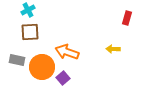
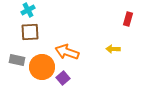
red rectangle: moved 1 px right, 1 px down
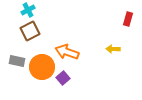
brown square: moved 1 px up; rotated 24 degrees counterclockwise
gray rectangle: moved 1 px down
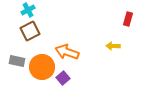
yellow arrow: moved 3 px up
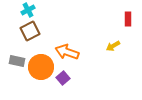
red rectangle: rotated 16 degrees counterclockwise
yellow arrow: rotated 32 degrees counterclockwise
orange circle: moved 1 px left
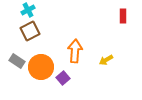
red rectangle: moved 5 px left, 3 px up
yellow arrow: moved 7 px left, 14 px down
orange arrow: moved 8 px right, 1 px up; rotated 75 degrees clockwise
gray rectangle: rotated 21 degrees clockwise
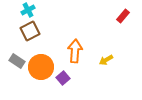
red rectangle: rotated 40 degrees clockwise
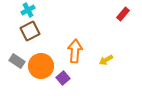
red rectangle: moved 2 px up
orange circle: moved 1 px up
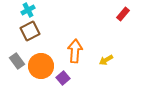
gray rectangle: rotated 21 degrees clockwise
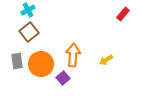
brown square: moved 1 px left, 1 px down; rotated 12 degrees counterclockwise
orange arrow: moved 2 px left, 4 px down
gray rectangle: rotated 28 degrees clockwise
orange circle: moved 2 px up
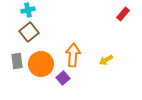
cyan cross: rotated 16 degrees clockwise
